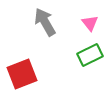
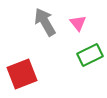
pink triangle: moved 12 px left
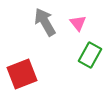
green rectangle: rotated 35 degrees counterclockwise
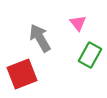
gray arrow: moved 5 px left, 16 px down
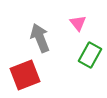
gray arrow: rotated 8 degrees clockwise
red square: moved 3 px right, 1 px down
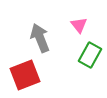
pink triangle: moved 1 px right, 2 px down
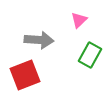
pink triangle: moved 5 px up; rotated 24 degrees clockwise
gray arrow: moved 1 px left, 2 px down; rotated 116 degrees clockwise
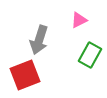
pink triangle: rotated 18 degrees clockwise
gray arrow: rotated 104 degrees clockwise
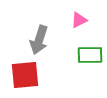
green rectangle: rotated 60 degrees clockwise
red square: rotated 16 degrees clockwise
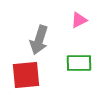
green rectangle: moved 11 px left, 8 px down
red square: moved 1 px right
